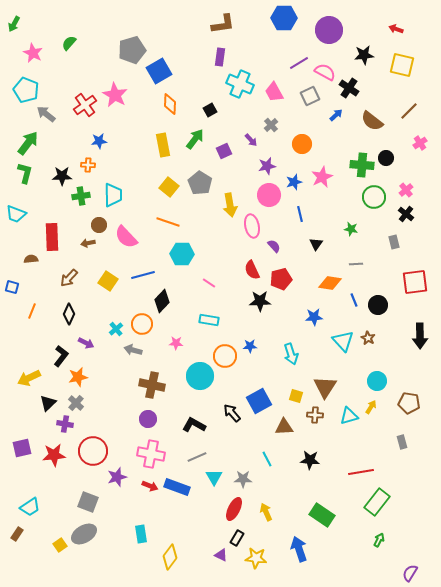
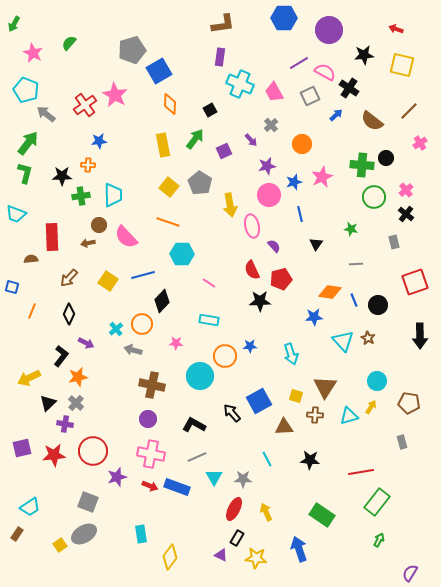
red square at (415, 282): rotated 12 degrees counterclockwise
orange diamond at (330, 283): moved 9 px down
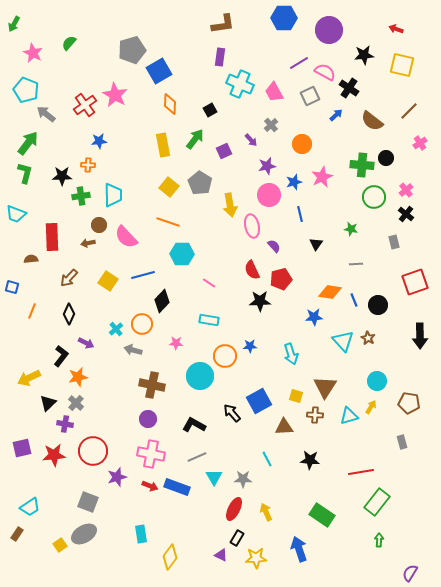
green arrow at (379, 540): rotated 24 degrees counterclockwise
yellow star at (256, 558): rotated 10 degrees counterclockwise
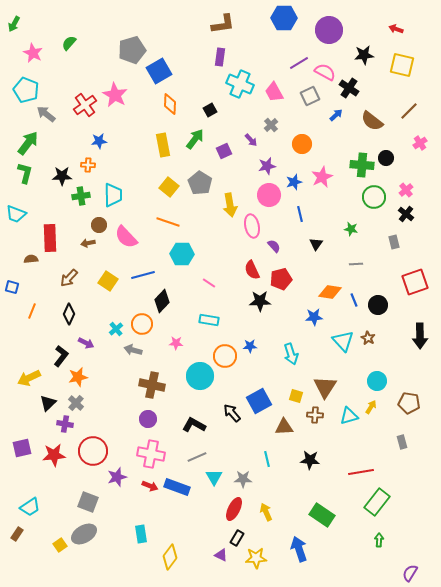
red rectangle at (52, 237): moved 2 px left, 1 px down
cyan line at (267, 459): rotated 14 degrees clockwise
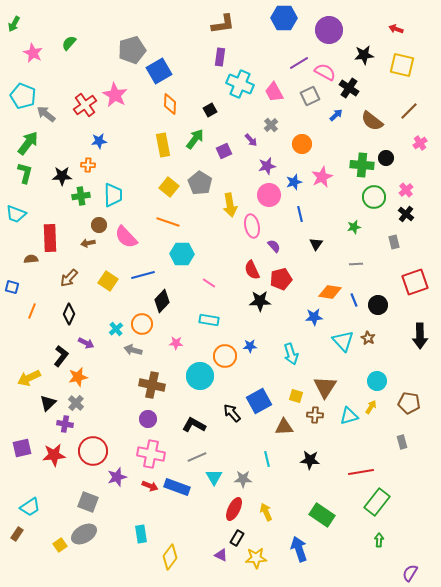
cyan pentagon at (26, 90): moved 3 px left, 6 px down
green star at (351, 229): moved 3 px right, 2 px up; rotated 24 degrees counterclockwise
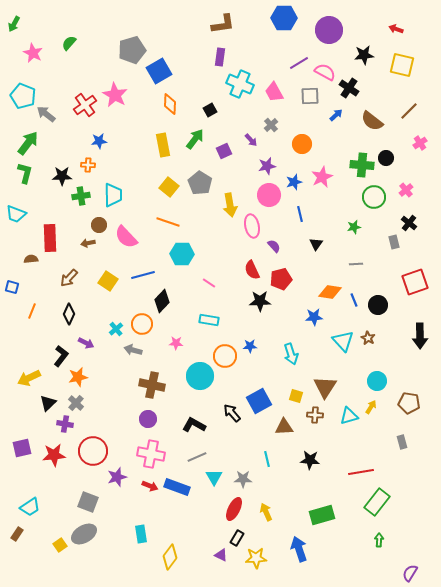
gray square at (310, 96): rotated 24 degrees clockwise
black cross at (406, 214): moved 3 px right, 9 px down
green rectangle at (322, 515): rotated 50 degrees counterclockwise
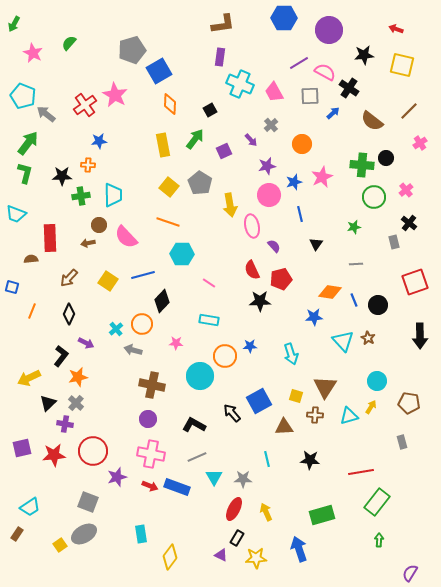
blue arrow at (336, 115): moved 3 px left, 2 px up
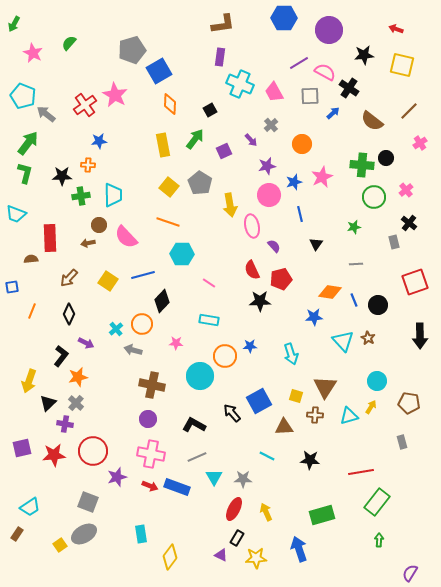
blue square at (12, 287): rotated 24 degrees counterclockwise
yellow arrow at (29, 378): moved 3 px down; rotated 45 degrees counterclockwise
cyan line at (267, 459): moved 3 px up; rotated 49 degrees counterclockwise
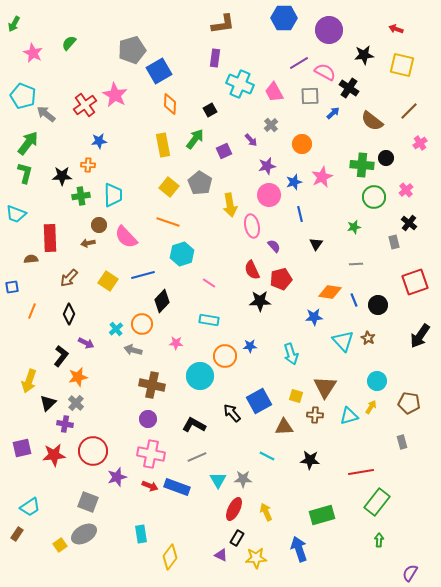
purple rectangle at (220, 57): moved 5 px left, 1 px down
cyan hexagon at (182, 254): rotated 20 degrees counterclockwise
black arrow at (420, 336): rotated 35 degrees clockwise
cyan triangle at (214, 477): moved 4 px right, 3 px down
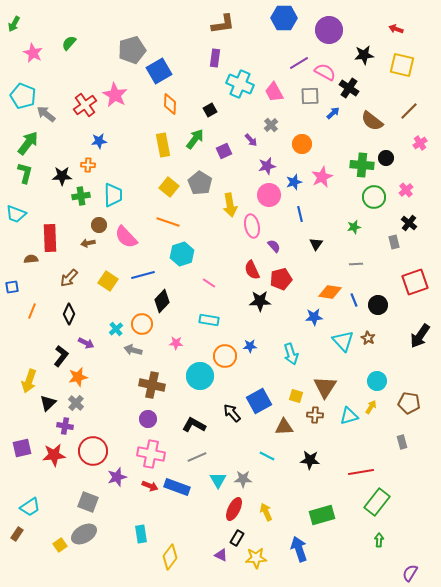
purple cross at (65, 424): moved 2 px down
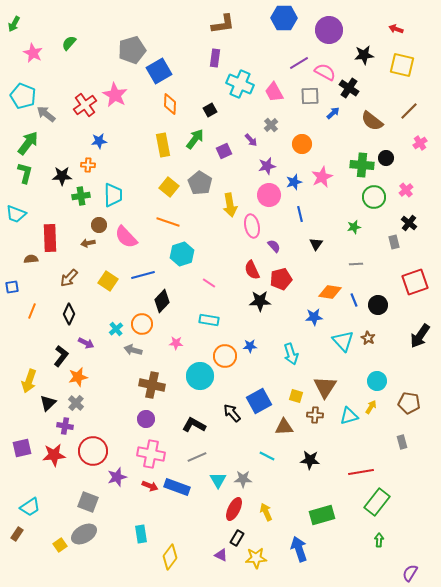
purple circle at (148, 419): moved 2 px left
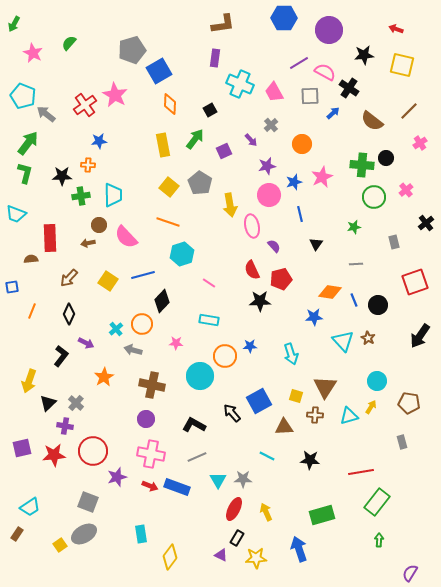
black cross at (409, 223): moved 17 px right; rotated 14 degrees clockwise
orange star at (78, 377): moved 26 px right; rotated 18 degrees counterclockwise
